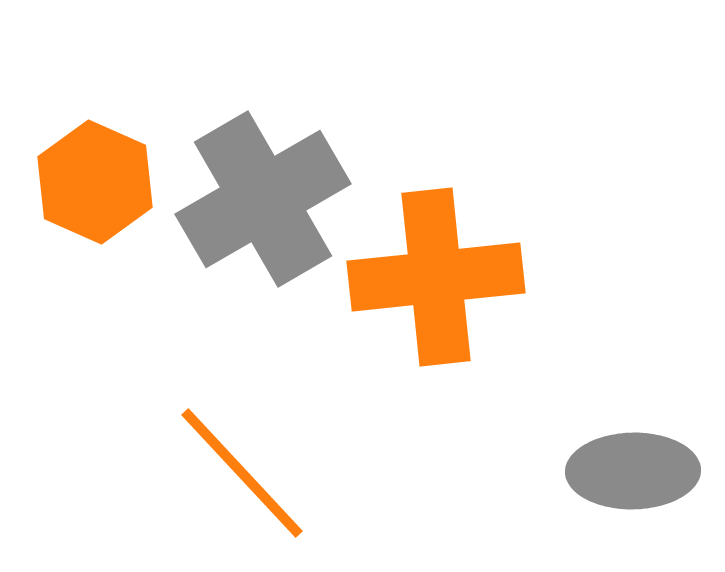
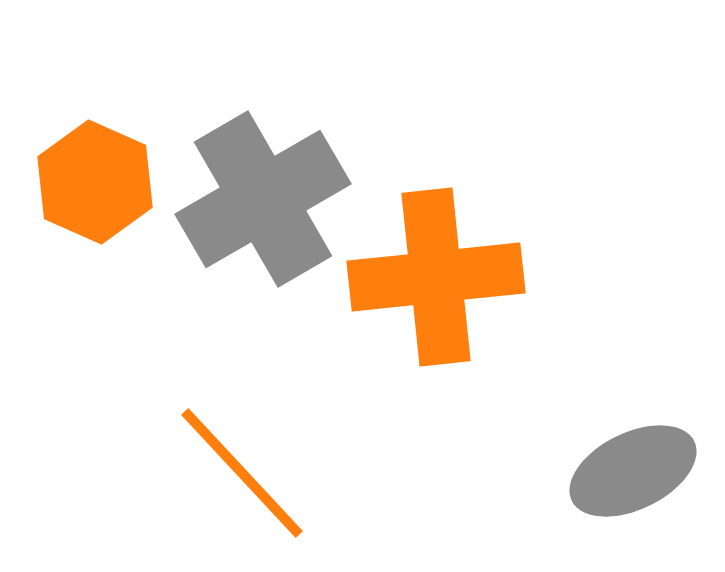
gray ellipse: rotated 25 degrees counterclockwise
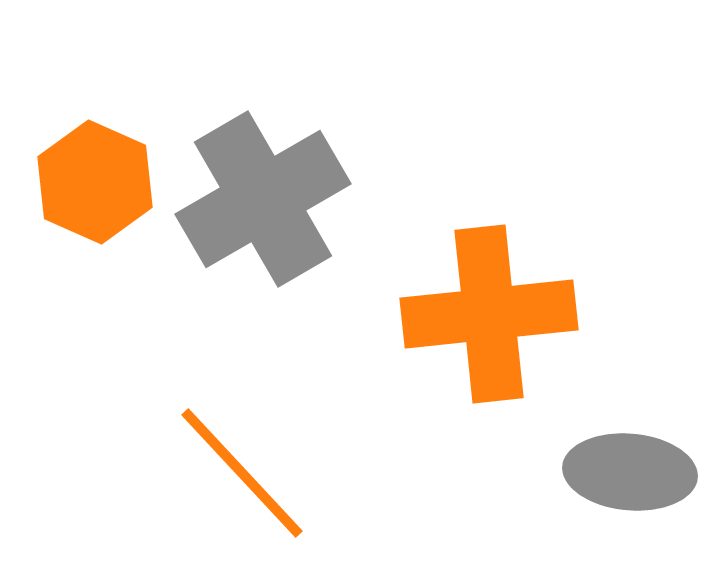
orange cross: moved 53 px right, 37 px down
gray ellipse: moved 3 px left, 1 px down; rotated 31 degrees clockwise
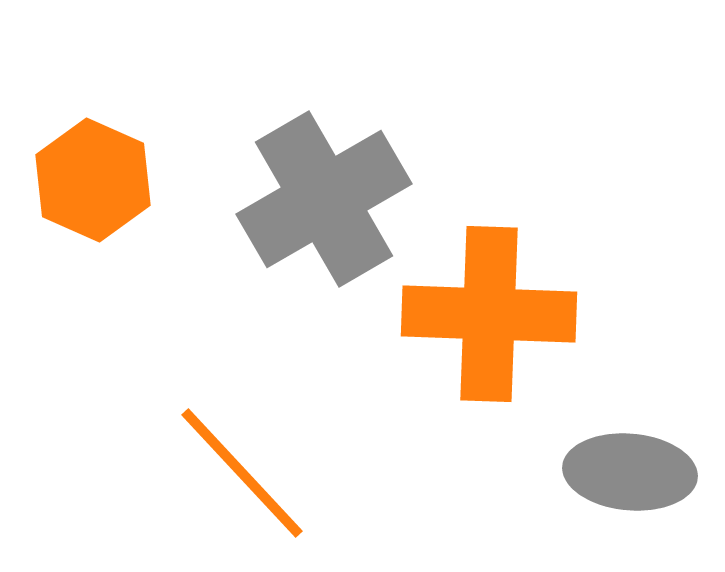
orange hexagon: moved 2 px left, 2 px up
gray cross: moved 61 px right
orange cross: rotated 8 degrees clockwise
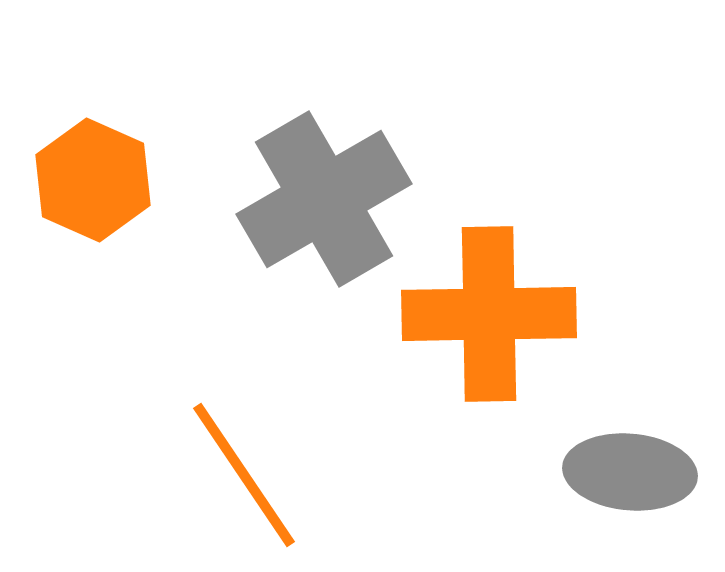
orange cross: rotated 3 degrees counterclockwise
orange line: moved 2 px right, 2 px down; rotated 9 degrees clockwise
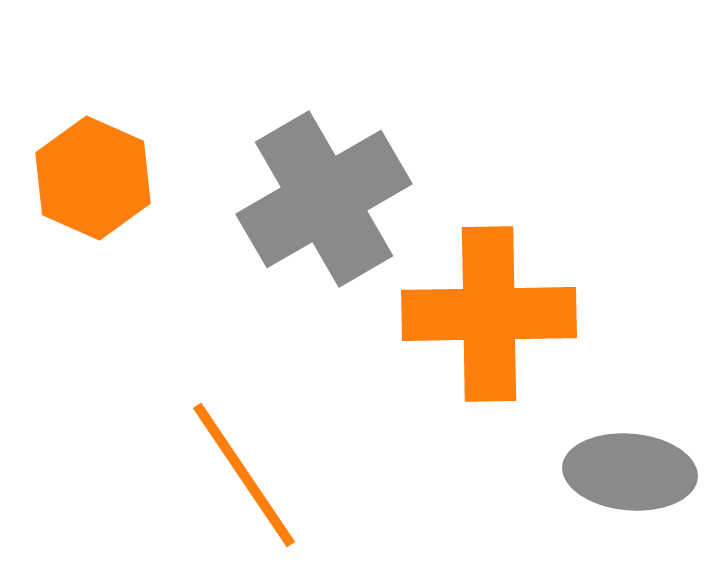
orange hexagon: moved 2 px up
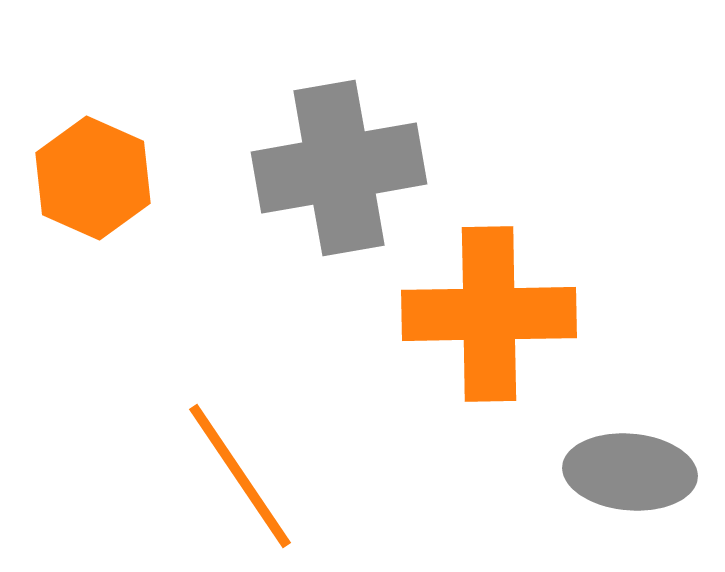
gray cross: moved 15 px right, 31 px up; rotated 20 degrees clockwise
orange line: moved 4 px left, 1 px down
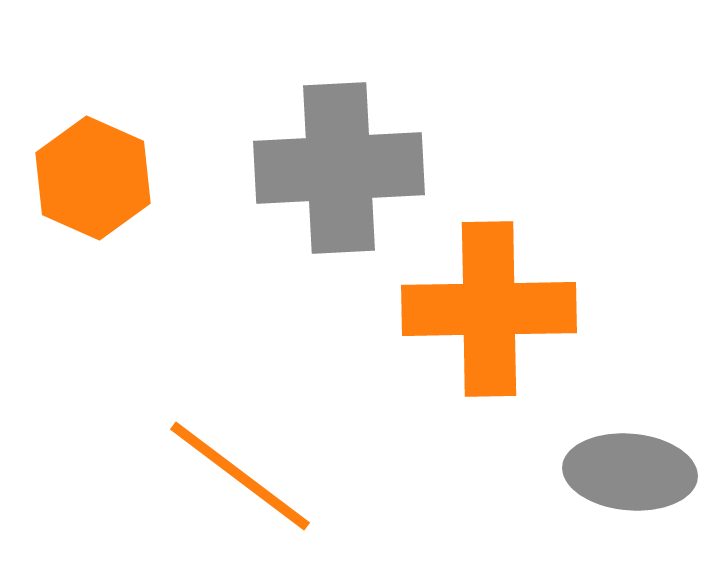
gray cross: rotated 7 degrees clockwise
orange cross: moved 5 px up
orange line: rotated 19 degrees counterclockwise
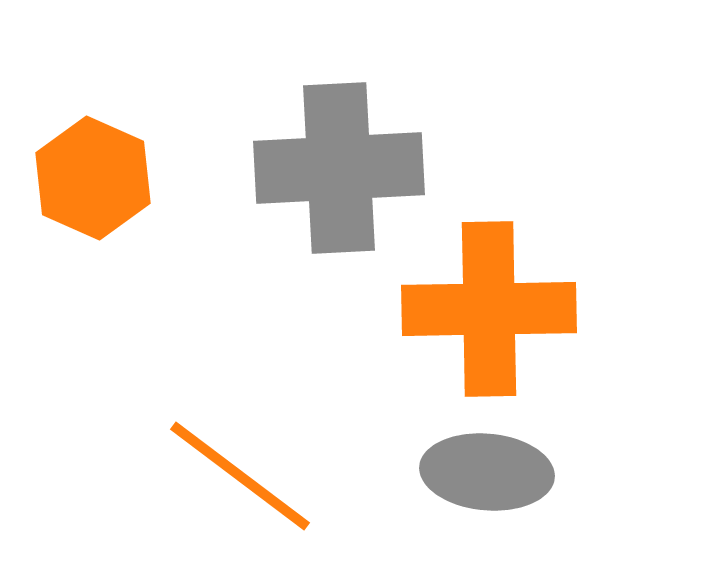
gray ellipse: moved 143 px left
